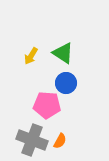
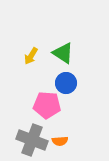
orange semicircle: rotated 56 degrees clockwise
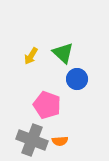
green triangle: rotated 10 degrees clockwise
blue circle: moved 11 px right, 4 px up
pink pentagon: rotated 16 degrees clockwise
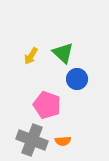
orange semicircle: moved 3 px right
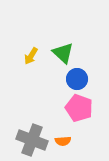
pink pentagon: moved 32 px right, 3 px down
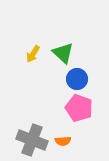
yellow arrow: moved 2 px right, 2 px up
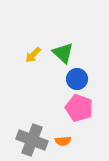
yellow arrow: moved 1 px down; rotated 12 degrees clockwise
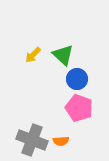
green triangle: moved 2 px down
orange semicircle: moved 2 px left
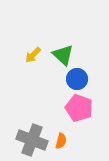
orange semicircle: rotated 70 degrees counterclockwise
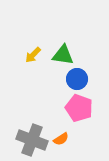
green triangle: rotated 35 degrees counterclockwise
orange semicircle: moved 2 px up; rotated 42 degrees clockwise
